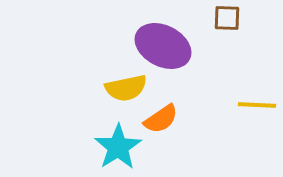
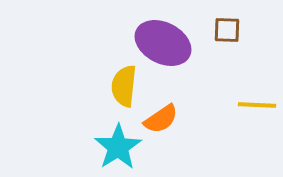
brown square: moved 12 px down
purple ellipse: moved 3 px up
yellow semicircle: moved 2 px left, 2 px up; rotated 108 degrees clockwise
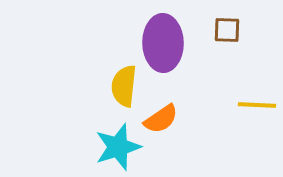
purple ellipse: rotated 62 degrees clockwise
cyan star: rotated 15 degrees clockwise
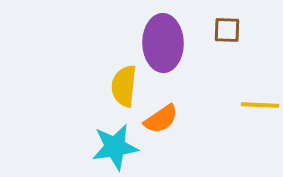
yellow line: moved 3 px right
cyan star: moved 3 px left; rotated 9 degrees clockwise
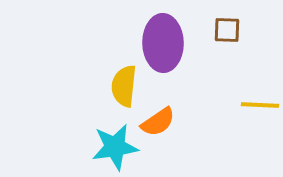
orange semicircle: moved 3 px left, 3 px down
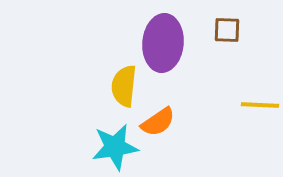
purple ellipse: rotated 6 degrees clockwise
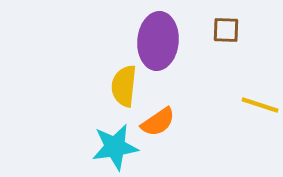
brown square: moved 1 px left
purple ellipse: moved 5 px left, 2 px up
yellow line: rotated 15 degrees clockwise
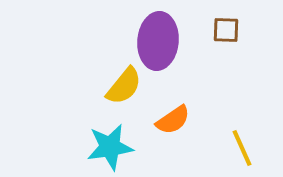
yellow semicircle: rotated 147 degrees counterclockwise
yellow line: moved 18 px left, 43 px down; rotated 48 degrees clockwise
orange semicircle: moved 15 px right, 2 px up
cyan star: moved 5 px left
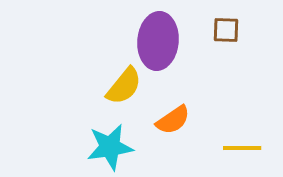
yellow line: rotated 66 degrees counterclockwise
